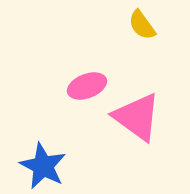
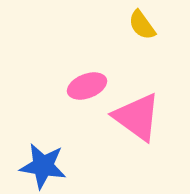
blue star: rotated 18 degrees counterclockwise
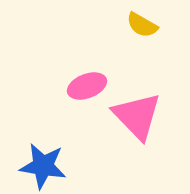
yellow semicircle: rotated 24 degrees counterclockwise
pink triangle: moved 1 px up; rotated 10 degrees clockwise
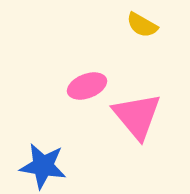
pink triangle: rotated 4 degrees clockwise
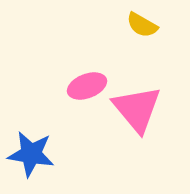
pink triangle: moved 7 px up
blue star: moved 12 px left, 12 px up
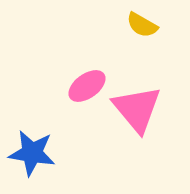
pink ellipse: rotated 15 degrees counterclockwise
blue star: moved 1 px right, 1 px up
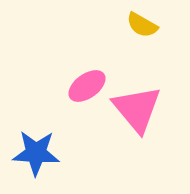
blue star: moved 4 px right; rotated 6 degrees counterclockwise
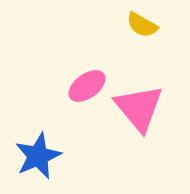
pink triangle: moved 2 px right, 1 px up
blue star: moved 2 px right, 3 px down; rotated 27 degrees counterclockwise
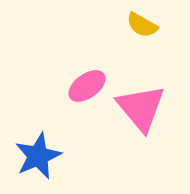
pink triangle: moved 2 px right
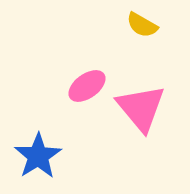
blue star: rotated 9 degrees counterclockwise
